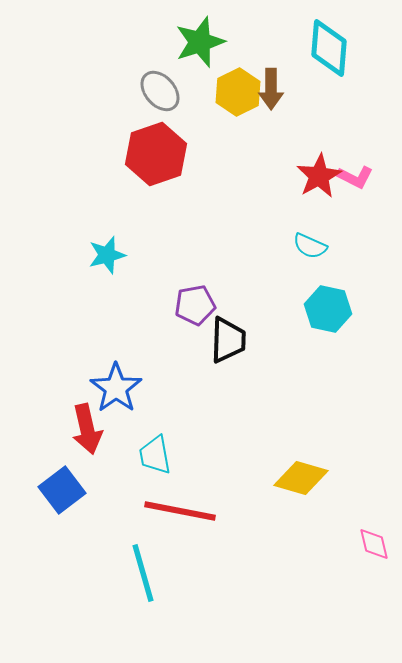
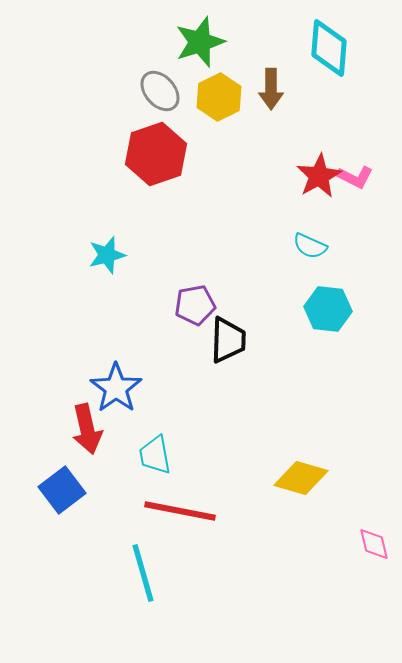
yellow hexagon: moved 19 px left, 5 px down
cyan hexagon: rotated 6 degrees counterclockwise
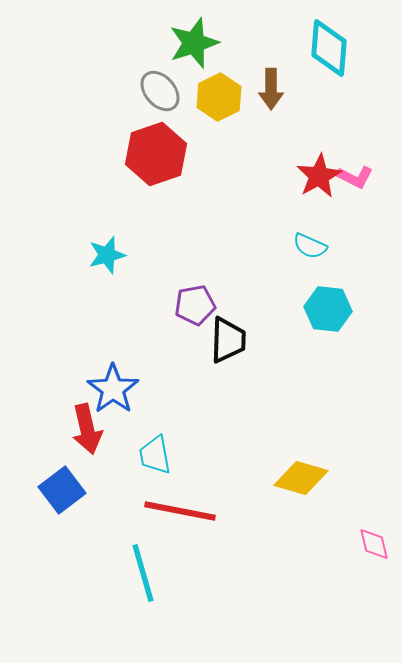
green star: moved 6 px left, 1 px down
blue star: moved 3 px left, 1 px down
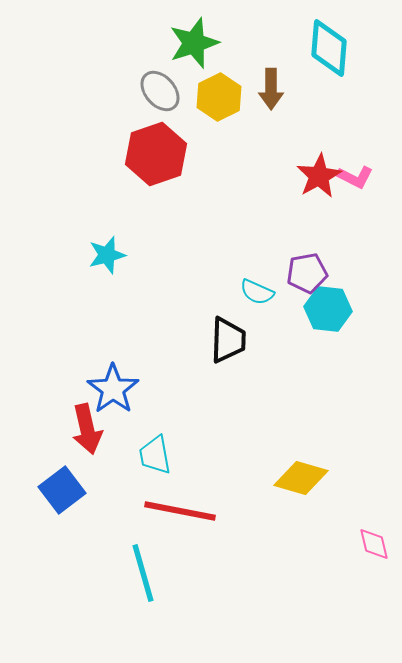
cyan semicircle: moved 53 px left, 46 px down
purple pentagon: moved 112 px right, 32 px up
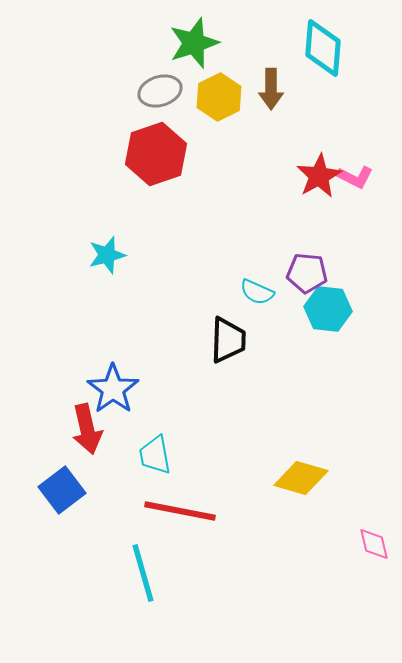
cyan diamond: moved 6 px left
gray ellipse: rotated 66 degrees counterclockwise
purple pentagon: rotated 15 degrees clockwise
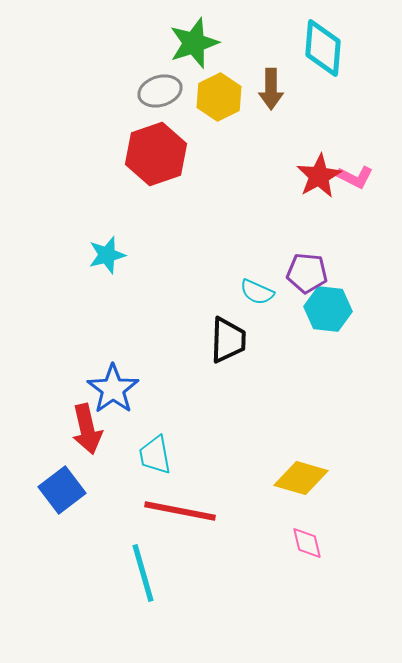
pink diamond: moved 67 px left, 1 px up
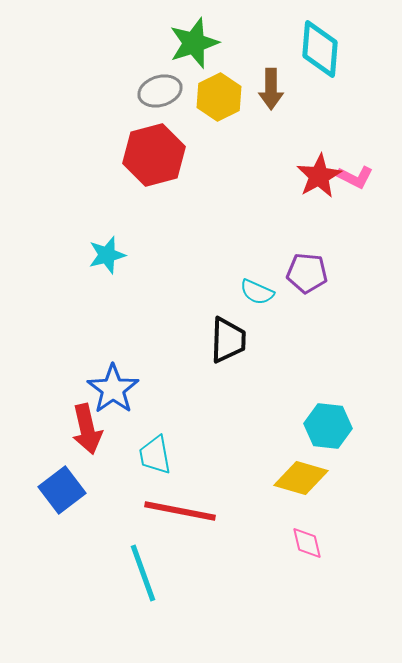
cyan diamond: moved 3 px left, 1 px down
red hexagon: moved 2 px left, 1 px down; rotated 4 degrees clockwise
cyan hexagon: moved 117 px down
cyan line: rotated 4 degrees counterclockwise
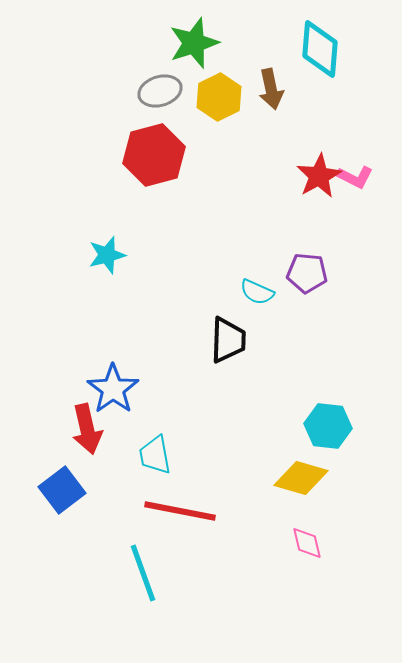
brown arrow: rotated 12 degrees counterclockwise
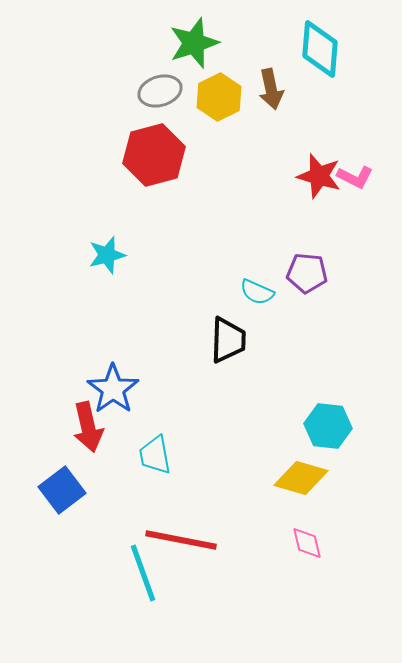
red star: rotated 27 degrees counterclockwise
red arrow: moved 1 px right, 2 px up
red line: moved 1 px right, 29 px down
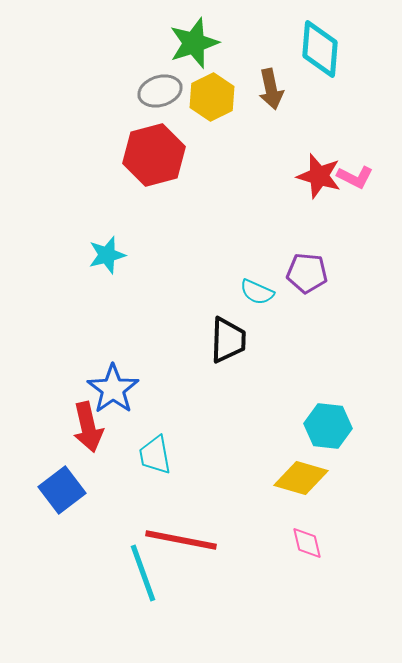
yellow hexagon: moved 7 px left
